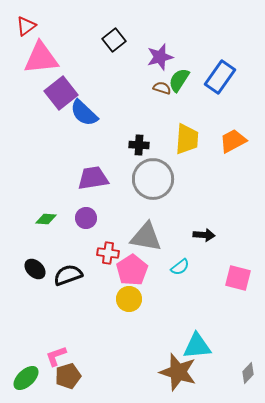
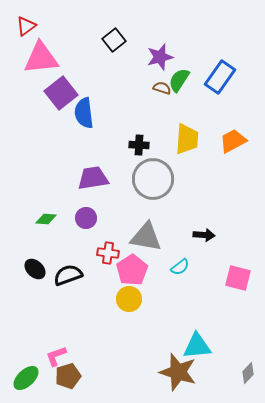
blue semicircle: rotated 40 degrees clockwise
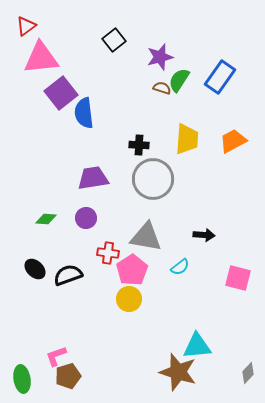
green ellipse: moved 4 px left, 1 px down; rotated 56 degrees counterclockwise
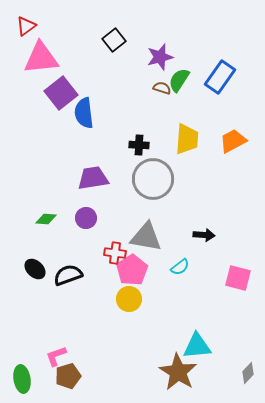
red cross: moved 7 px right
brown star: rotated 15 degrees clockwise
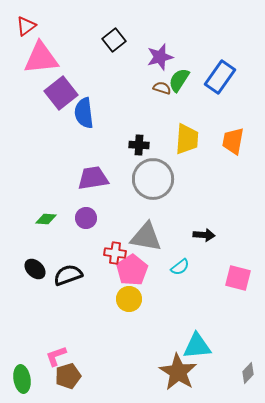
orange trapezoid: rotated 52 degrees counterclockwise
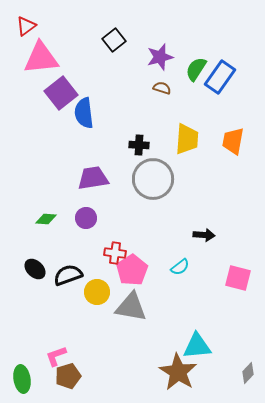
green semicircle: moved 17 px right, 11 px up
gray triangle: moved 15 px left, 70 px down
yellow circle: moved 32 px left, 7 px up
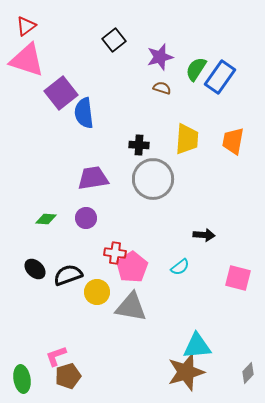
pink triangle: moved 14 px left, 2 px down; rotated 24 degrees clockwise
pink pentagon: moved 3 px up
brown star: moved 8 px right; rotated 24 degrees clockwise
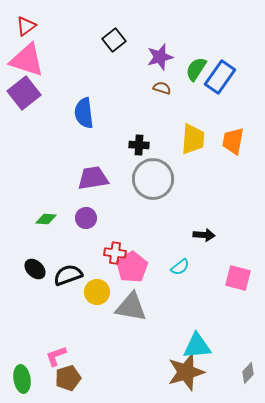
purple square: moved 37 px left
yellow trapezoid: moved 6 px right
brown pentagon: moved 2 px down
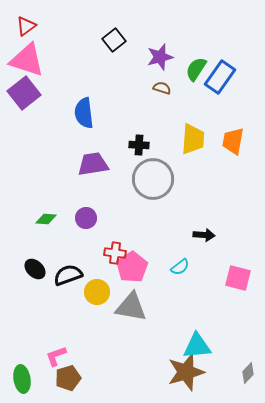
purple trapezoid: moved 14 px up
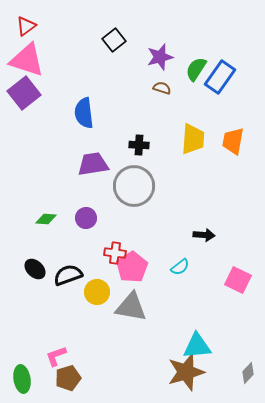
gray circle: moved 19 px left, 7 px down
pink square: moved 2 px down; rotated 12 degrees clockwise
